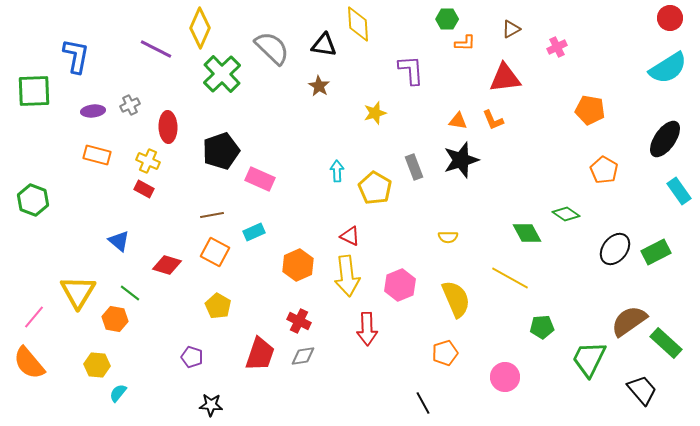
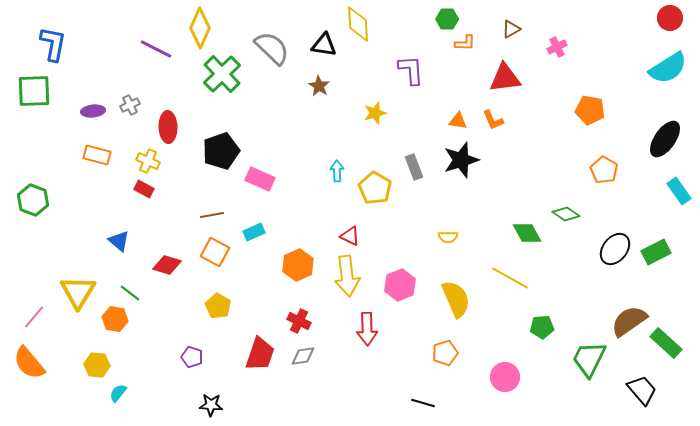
blue L-shape at (76, 56): moved 23 px left, 12 px up
black line at (423, 403): rotated 45 degrees counterclockwise
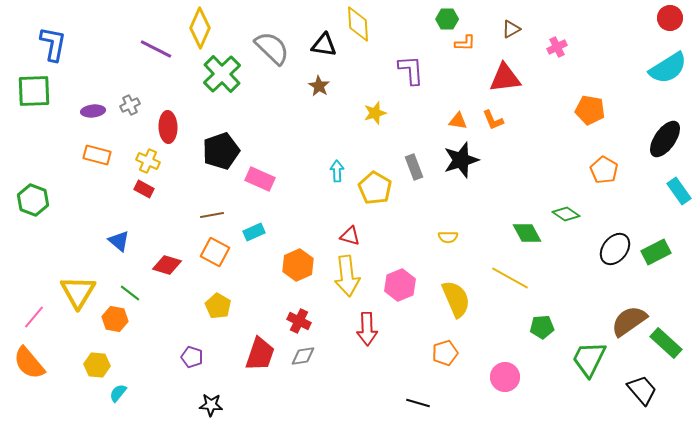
red triangle at (350, 236): rotated 10 degrees counterclockwise
black line at (423, 403): moved 5 px left
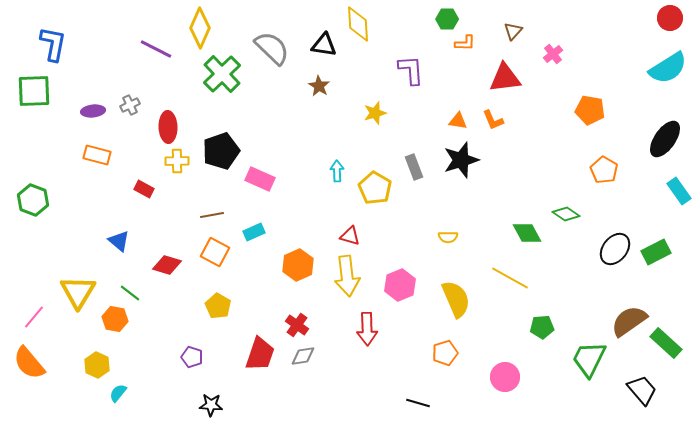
brown triangle at (511, 29): moved 2 px right, 2 px down; rotated 18 degrees counterclockwise
pink cross at (557, 47): moved 4 px left, 7 px down; rotated 12 degrees counterclockwise
yellow cross at (148, 161): moved 29 px right; rotated 25 degrees counterclockwise
red cross at (299, 321): moved 2 px left, 4 px down; rotated 10 degrees clockwise
yellow hexagon at (97, 365): rotated 20 degrees clockwise
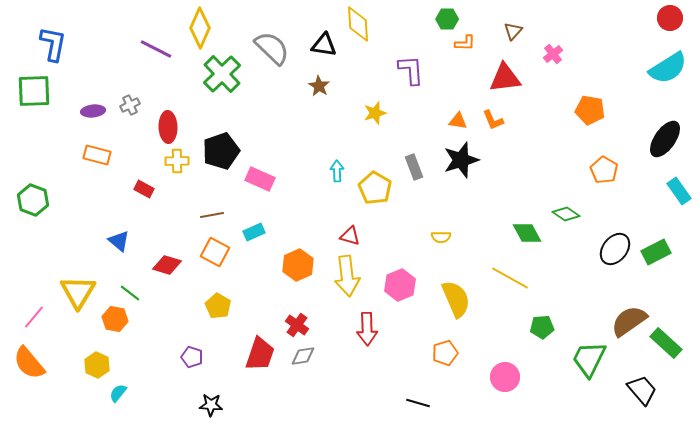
yellow semicircle at (448, 237): moved 7 px left
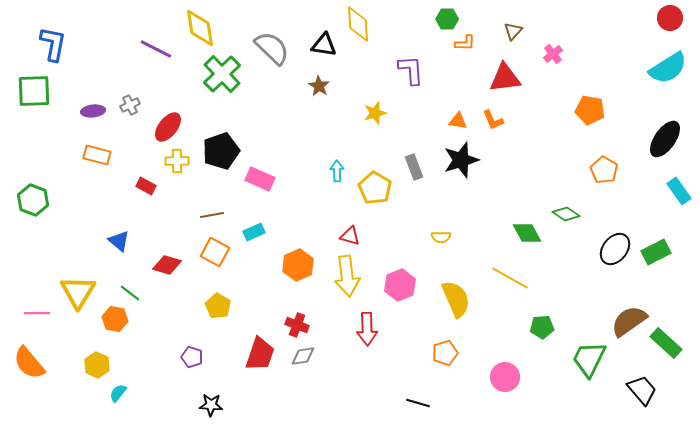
yellow diamond at (200, 28): rotated 33 degrees counterclockwise
red ellipse at (168, 127): rotated 40 degrees clockwise
red rectangle at (144, 189): moved 2 px right, 3 px up
pink line at (34, 317): moved 3 px right, 4 px up; rotated 50 degrees clockwise
red cross at (297, 325): rotated 15 degrees counterclockwise
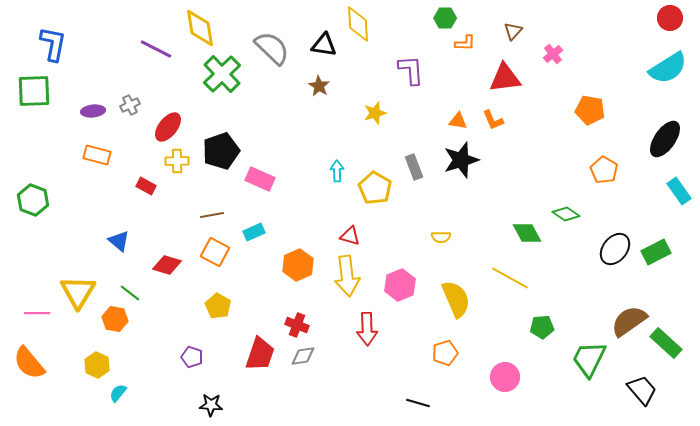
green hexagon at (447, 19): moved 2 px left, 1 px up
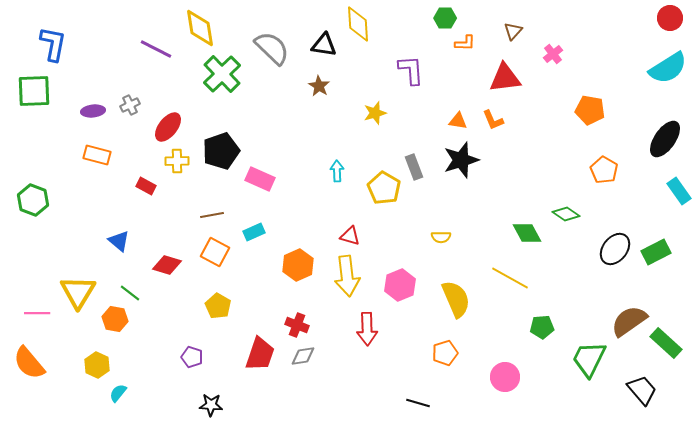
yellow pentagon at (375, 188): moved 9 px right
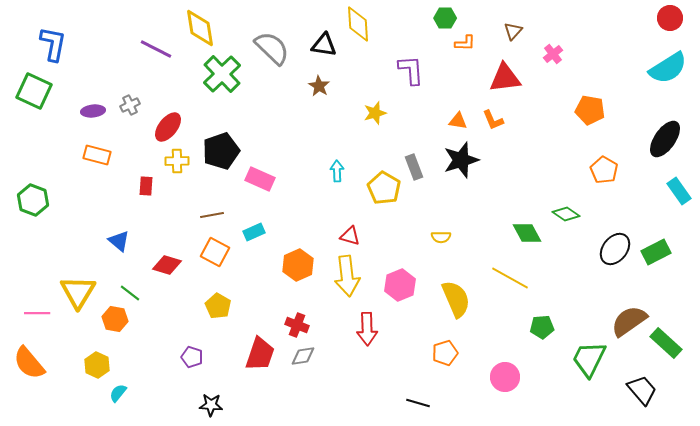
green square at (34, 91): rotated 27 degrees clockwise
red rectangle at (146, 186): rotated 66 degrees clockwise
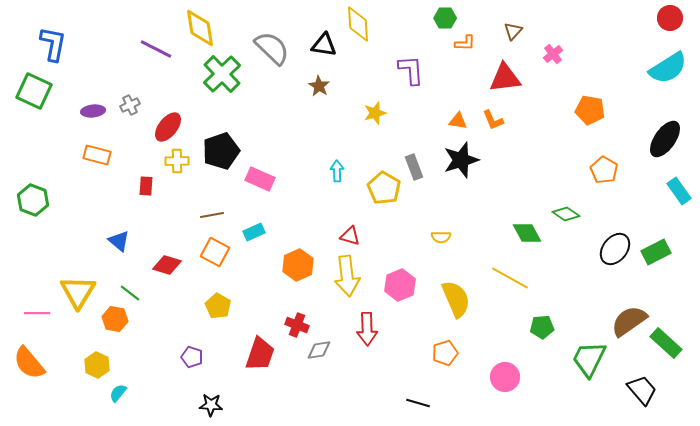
gray diamond at (303, 356): moved 16 px right, 6 px up
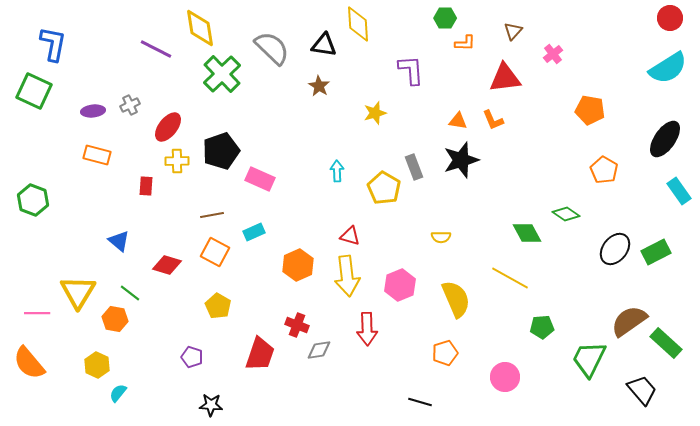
black line at (418, 403): moved 2 px right, 1 px up
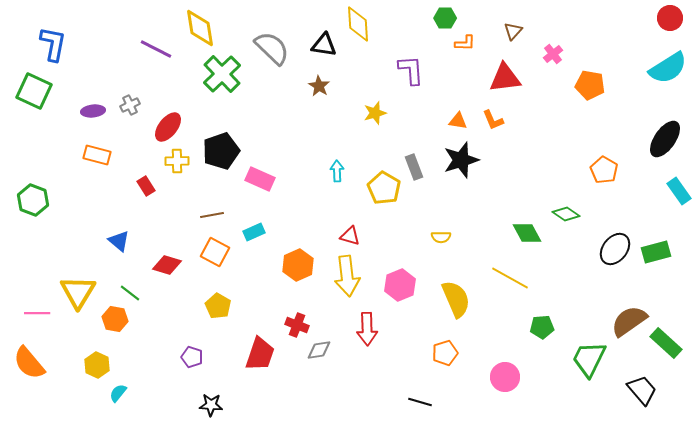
orange pentagon at (590, 110): moved 25 px up
red rectangle at (146, 186): rotated 36 degrees counterclockwise
green rectangle at (656, 252): rotated 12 degrees clockwise
